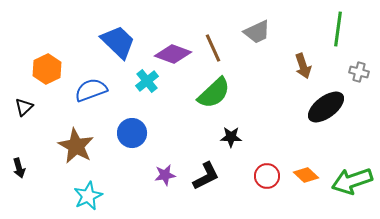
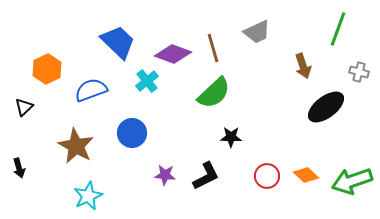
green line: rotated 12 degrees clockwise
brown line: rotated 8 degrees clockwise
purple star: rotated 15 degrees clockwise
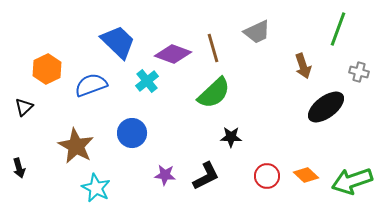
blue semicircle: moved 5 px up
cyan star: moved 8 px right, 8 px up; rotated 20 degrees counterclockwise
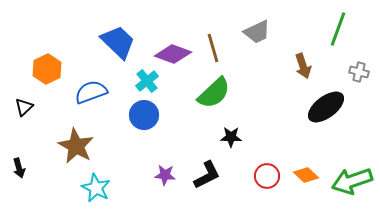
blue semicircle: moved 7 px down
blue circle: moved 12 px right, 18 px up
black L-shape: moved 1 px right, 1 px up
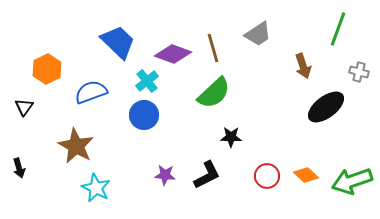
gray trapezoid: moved 1 px right, 2 px down; rotated 8 degrees counterclockwise
black triangle: rotated 12 degrees counterclockwise
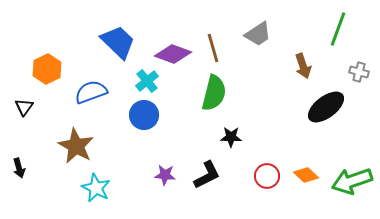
green semicircle: rotated 33 degrees counterclockwise
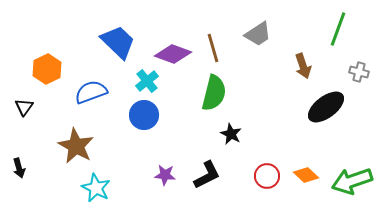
black star: moved 3 px up; rotated 25 degrees clockwise
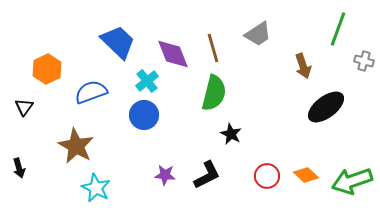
purple diamond: rotated 48 degrees clockwise
gray cross: moved 5 px right, 11 px up
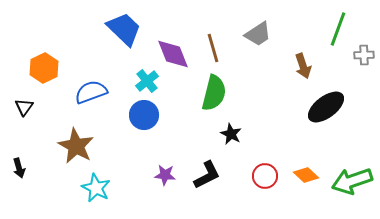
blue trapezoid: moved 6 px right, 13 px up
gray cross: moved 6 px up; rotated 18 degrees counterclockwise
orange hexagon: moved 3 px left, 1 px up
red circle: moved 2 px left
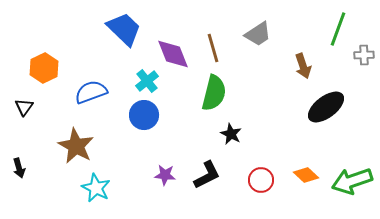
red circle: moved 4 px left, 4 px down
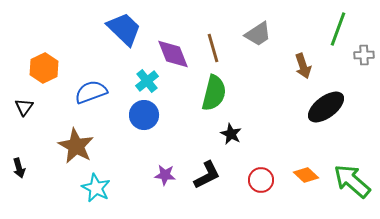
green arrow: rotated 60 degrees clockwise
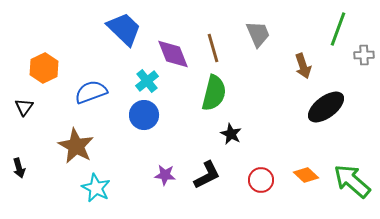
gray trapezoid: rotated 80 degrees counterclockwise
